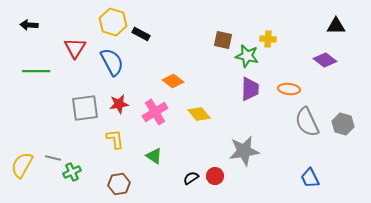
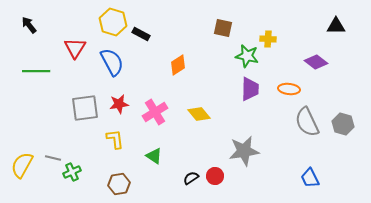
black arrow: rotated 48 degrees clockwise
brown square: moved 12 px up
purple diamond: moved 9 px left, 2 px down
orange diamond: moved 5 px right, 16 px up; rotated 70 degrees counterclockwise
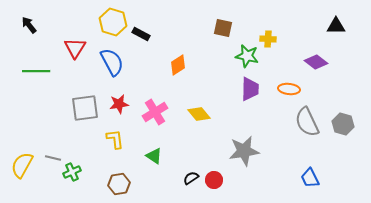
red circle: moved 1 px left, 4 px down
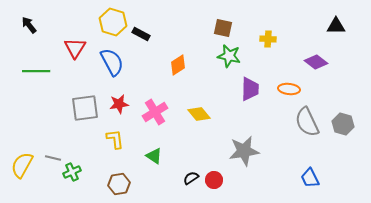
green star: moved 18 px left
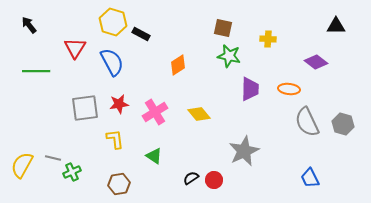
gray star: rotated 16 degrees counterclockwise
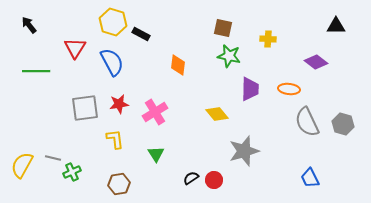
orange diamond: rotated 50 degrees counterclockwise
yellow diamond: moved 18 px right
gray star: rotated 8 degrees clockwise
green triangle: moved 2 px right, 2 px up; rotated 24 degrees clockwise
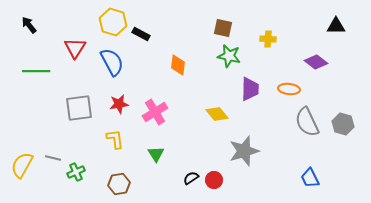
gray square: moved 6 px left
green cross: moved 4 px right
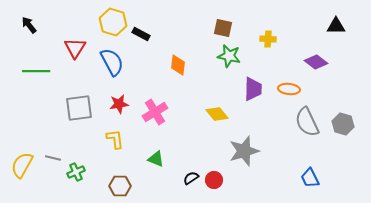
purple trapezoid: moved 3 px right
green triangle: moved 5 px down; rotated 36 degrees counterclockwise
brown hexagon: moved 1 px right, 2 px down; rotated 10 degrees clockwise
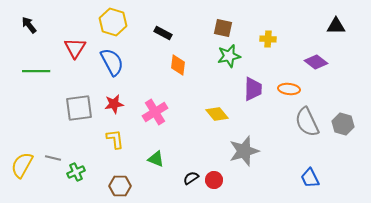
black rectangle: moved 22 px right, 1 px up
green star: rotated 25 degrees counterclockwise
red star: moved 5 px left
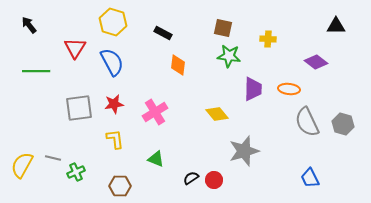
green star: rotated 20 degrees clockwise
